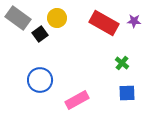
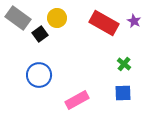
purple star: rotated 24 degrees clockwise
green cross: moved 2 px right, 1 px down
blue circle: moved 1 px left, 5 px up
blue square: moved 4 px left
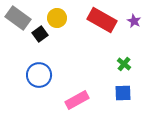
red rectangle: moved 2 px left, 3 px up
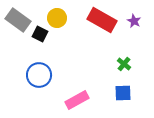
gray rectangle: moved 2 px down
black square: rotated 28 degrees counterclockwise
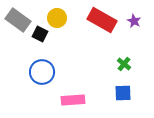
blue circle: moved 3 px right, 3 px up
pink rectangle: moved 4 px left; rotated 25 degrees clockwise
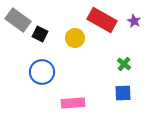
yellow circle: moved 18 px right, 20 px down
pink rectangle: moved 3 px down
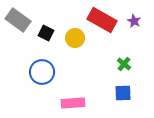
black square: moved 6 px right, 1 px up
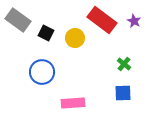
red rectangle: rotated 8 degrees clockwise
